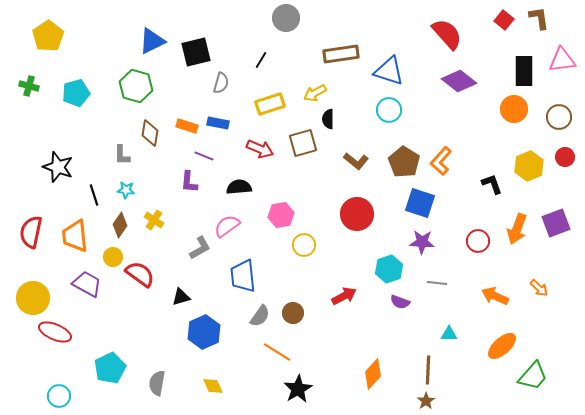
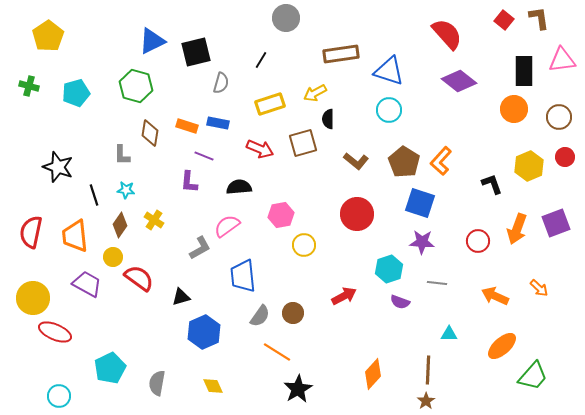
red semicircle at (140, 274): moved 1 px left, 4 px down
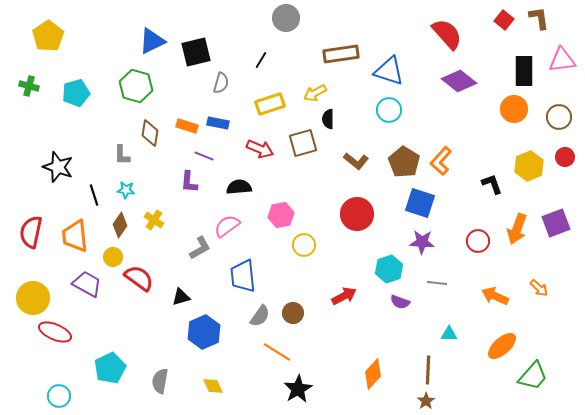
gray semicircle at (157, 383): moved 3 px right, 2 px up
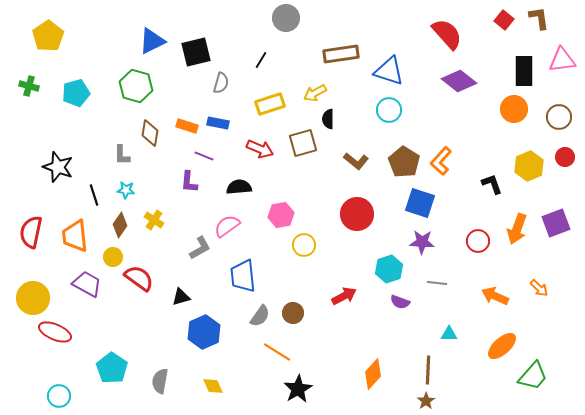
cyan pentagon at (110, 368): moved 2 px right; rotated 12 degrees counterclockwise
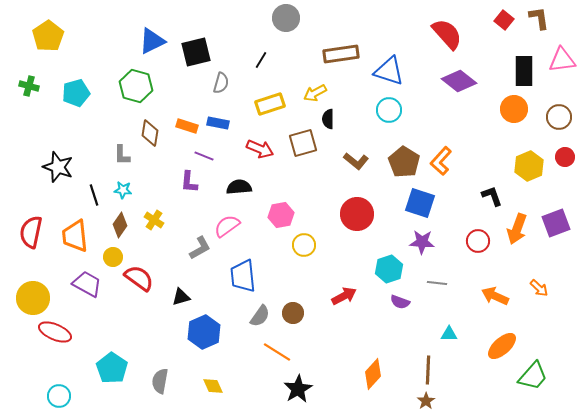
black L-shape at (492, 184): moved 12 px down
cyan star at (126, 190): moved 3 px left
